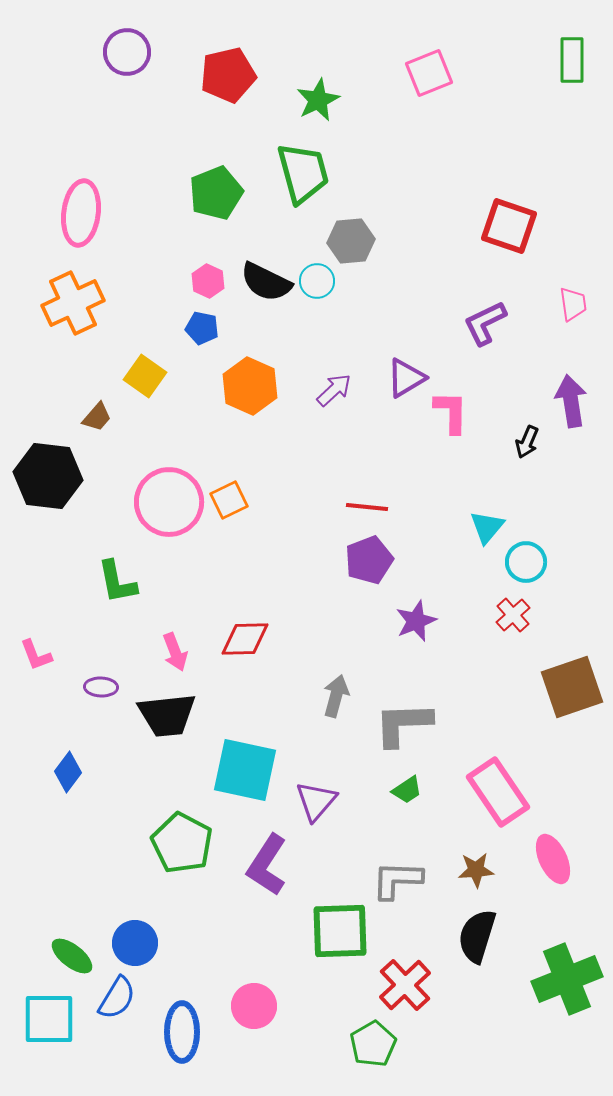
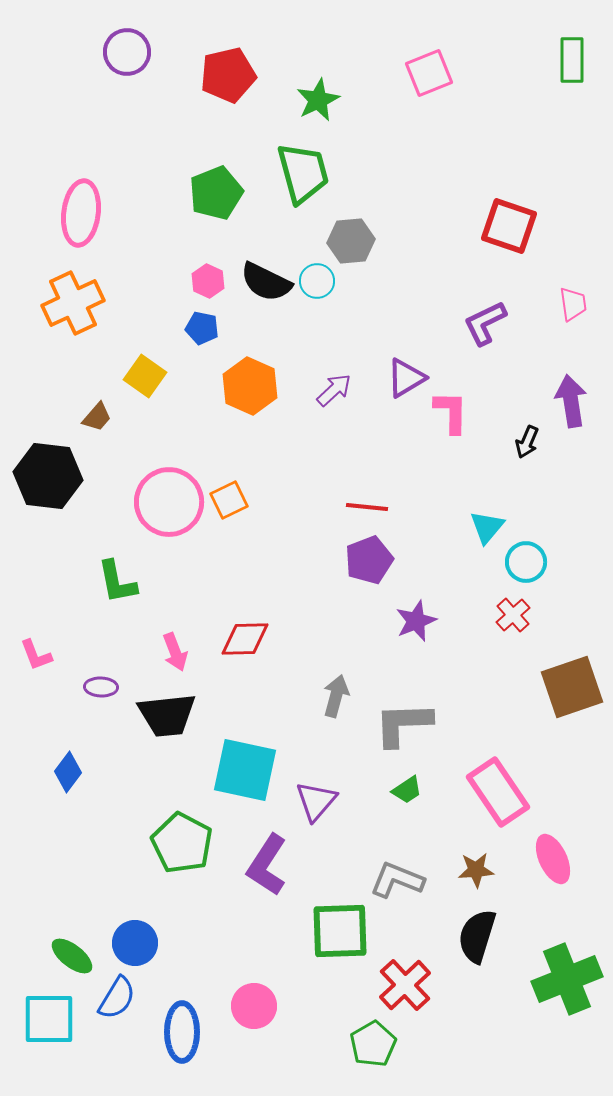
gray L-shape at (397, 880): rotated 20 degrees clockwise
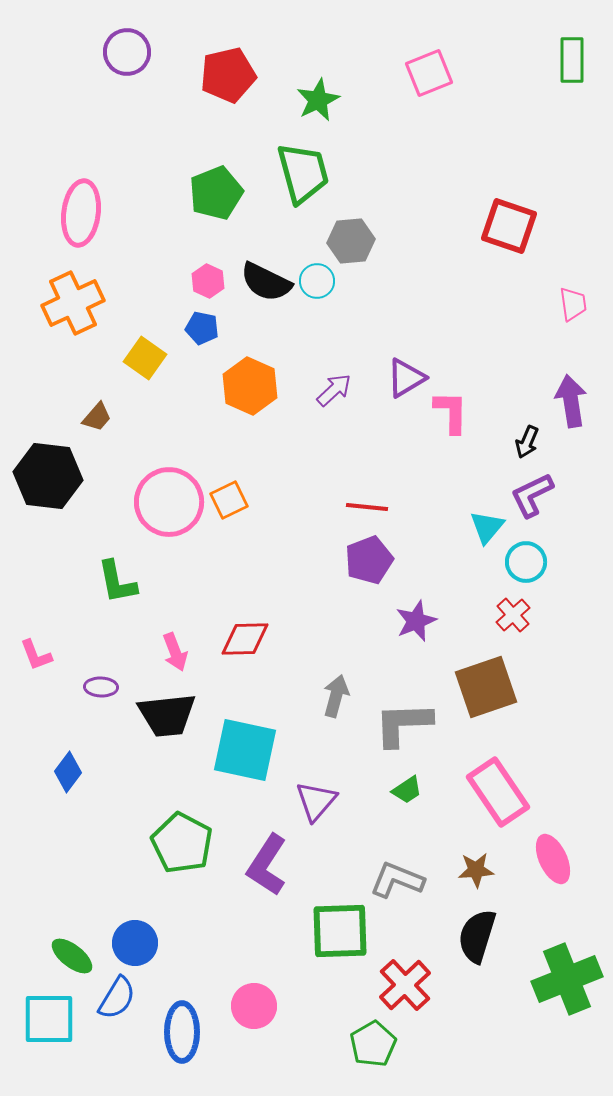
purple L-shape at (485, 323): moved 47 px right, 172 px down
yellow square at (145, 376): moved 18 px up
brown square at (572, 687): moved 86 px left
cyan square at (245, 770): moved 20 px up
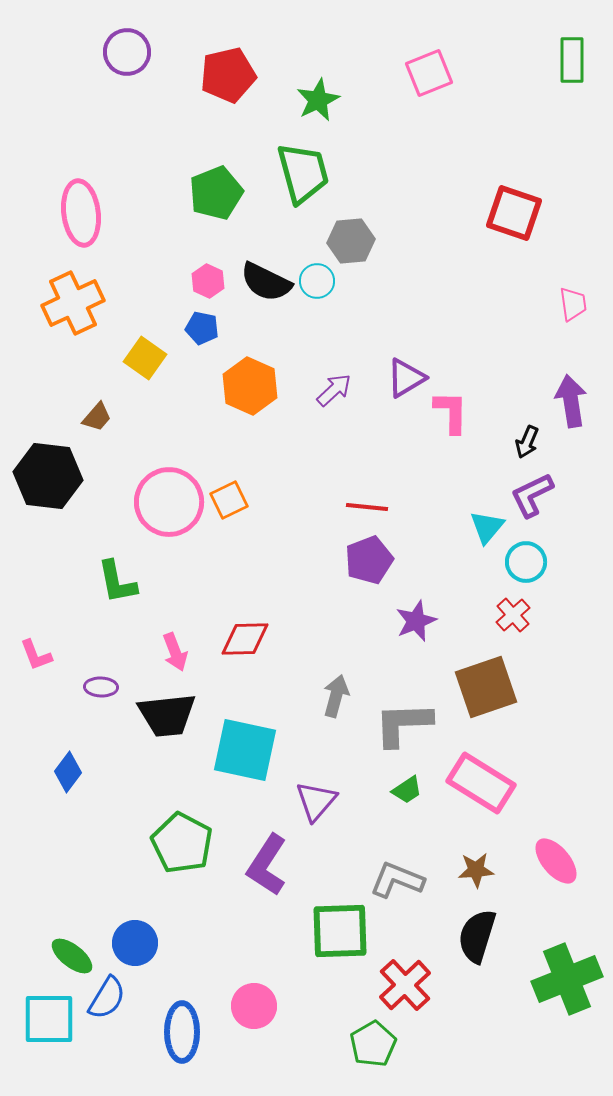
pink ellipse at (81, 213): rotated 14 degrees counterclockwise
red square at (509, 226): moved 5 px right, 13 px up
pink rectangle at (498, 792): moved 17 px left, 9 px up; rotated 24 degrees counterclockwise
pink ellipse at (553, 859): moved 3 px right, 2 px down; rotated 15 degrees counterclockwise
blue semicircle at (117, 998): moved 10 px left
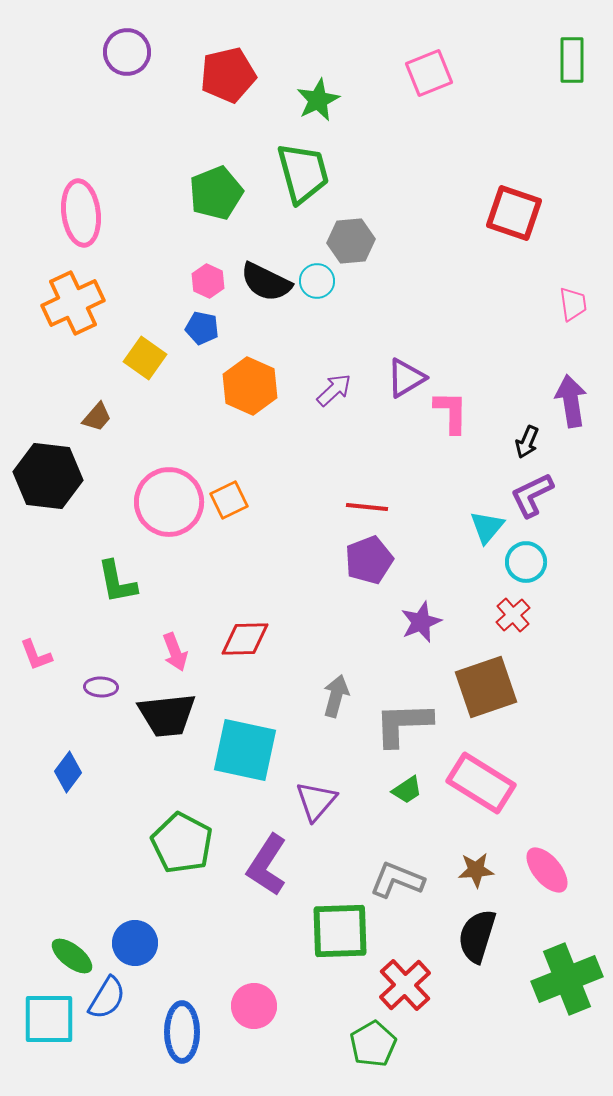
purple star at (416, 621): moved 5 px right, 1 px down
pink ellipse at (556, 861): moved 9 px left, 9 px down
